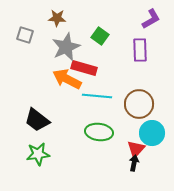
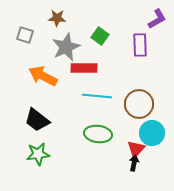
purple L-shape: moved 6 px right
purple rectangle: moved 5 px up
red rectangle: rotated 15 degrees counterclockwise
orange arrow: moved 24 px left, 3 px up
green ellipse: moved 1 px left, 2 px down
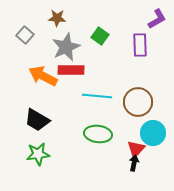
gray square: rotated 24 degrees clockwise
red rectangle: moved 13 px left, 2 px down
brown circle: moved 1 px left, 2 px up
black trapezoid: rotated 8 degrees counterclockwise
cyan circle: moved 1 px right
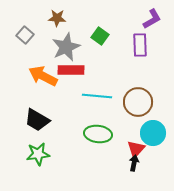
purple L-shape: moved 5 px left
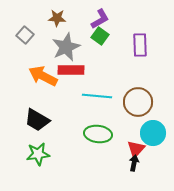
purple L-shape: moved 52 px left
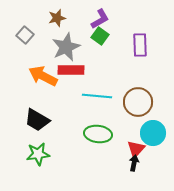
brown star: rotated 18 degrees counterclockwise
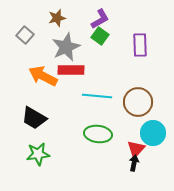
black trapezoid: moved 3 px left, 2 px up
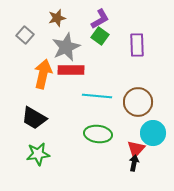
purple rectangle: moved 3 px left
orange arrow: moved 2 px up; rotated 76 degrees clockwise
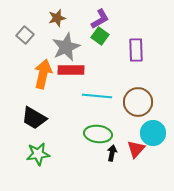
purple rectangle: moved 1 px left, 5 px down
black arrow: moved 22 px left, 10 px up
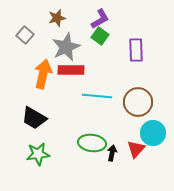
green ellipse: moved 6 px left, 9 px down
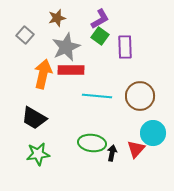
purple rectangle: moved 11 px left, 3 px up
brown circle: moved 2 px right, 6 px up
